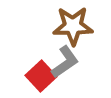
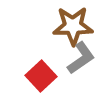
gray L-shape: moved 16 px right, 4 px up
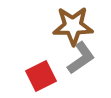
red square: rotated 16 degrees clockwise
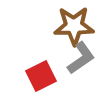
brown star: moved 1 px right
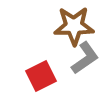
gray L-shape: moved 4 px right
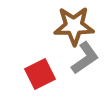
red square: moved 1 px left, 2 px up
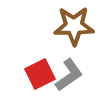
gray L-shape: moved 16 px left, 17 px down
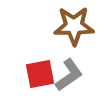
red square: rotated 16 degrees clockwise
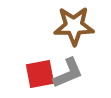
gray L-shape: moved 1 px left, 2 px up; rotated 12 degrees clockwise
